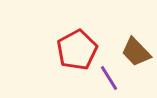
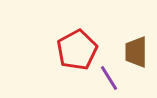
brown trapezoid: rotated 44 degrees clockwise
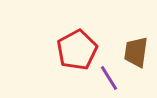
brown trapezoid: rotated 8 degrees clockwise
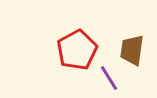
brown trapezoid: moved 4 px left, 2 px up
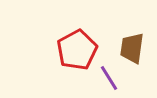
brown trapezoid: moved 2 px up
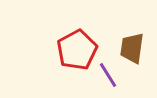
purple line: moved 1 px left, 3 px up
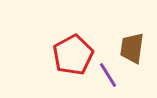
red pentagon: moved 4 px left, 5 px down
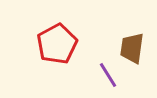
red pentagon: moved 16 px left, 11 px up
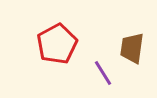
purple line: moved 5 px left, 2 px up
